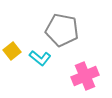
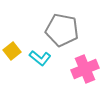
pink cross: moved 7 px up
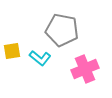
yellow square: rotated 30 degrees clockwise
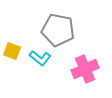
gray pentagon: moved 4 px left
yellow square: rotated 30 degrees clockwise
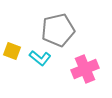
gray pentagon: rotated 24 degrees counterclockwise
